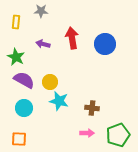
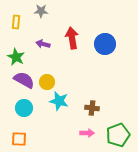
yellow circle: moved 3 px left
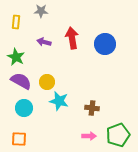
purple arrow: moved 1 px right, 2 px up
purple semicircle: moved 3 px left, 1 px down
pink arrow: moved 2 px right, 3 px down
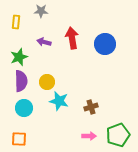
green star: moved 3 px right; rotated 24 degrees clockwise
purple semicircle: rotated 60 degrees clockwise
brown cross: moved 1 px left, 1 px up; rotated 24 degrees counterclockwise
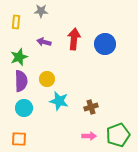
red arrow: moved 2 px right, 1 px down; rotated 15 degrees clockwise
yellow circle: moved 3 px up
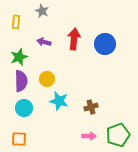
gray star: moved 1 px right; rotated 24 degrees clockwise
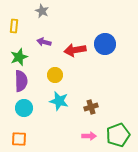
yellow rectangle: moved 2 px left, 4 px down
red arrow: moved 1 px right, 11 px down; rotated 105 degrees counterclockwise
yellow circle: moved 8 px right, 4 px up
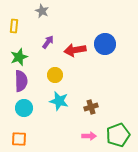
purple arrow: moved 4 px right; rotated 112 degrees clockwise
